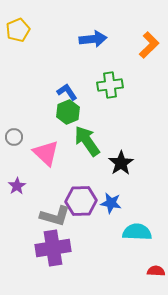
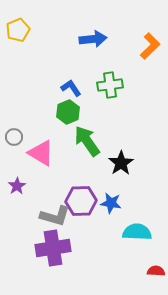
orange L-shape: moved 1 px right, 1 px down
blue L-shape: moved 4 px right, 4 px up
pink triangle: moved 5 px left; rotated 12 degrees counterclockwise
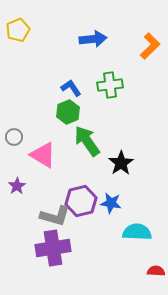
pink triangle: moved 2 px right, 2 px down
purple hexagon: rotated 12 degrees counterclockwise
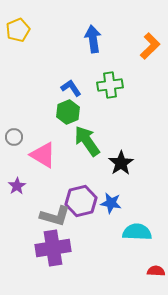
blue arrow: rotated 92 degrees counterclockwise
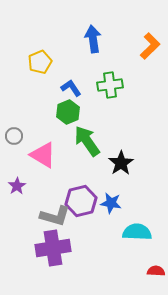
yellow pentagon: moved 22 px right, 32 px down
gray circle: moved 1 px up
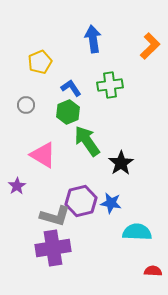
gray circle: moved 12 px right, 31 px up
red semicircle: moved 3 px left
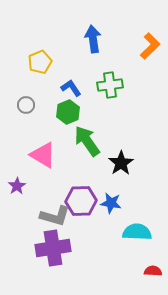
purple hexagon: rotated 12 degrees clockwise
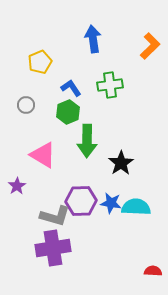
green arrow: rotated 144 degrees counterclockwise
cyan semicircle: moved 1 px left, 25 px up
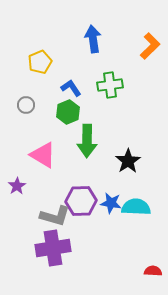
black star: moved 7 px right, 2 px up
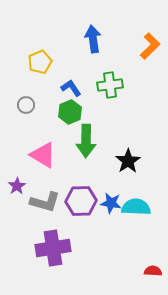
green hexagon: moved 2 px right
green arrow: moved 1 px left
gray L-shape: moved 10 px left, 14 px up
